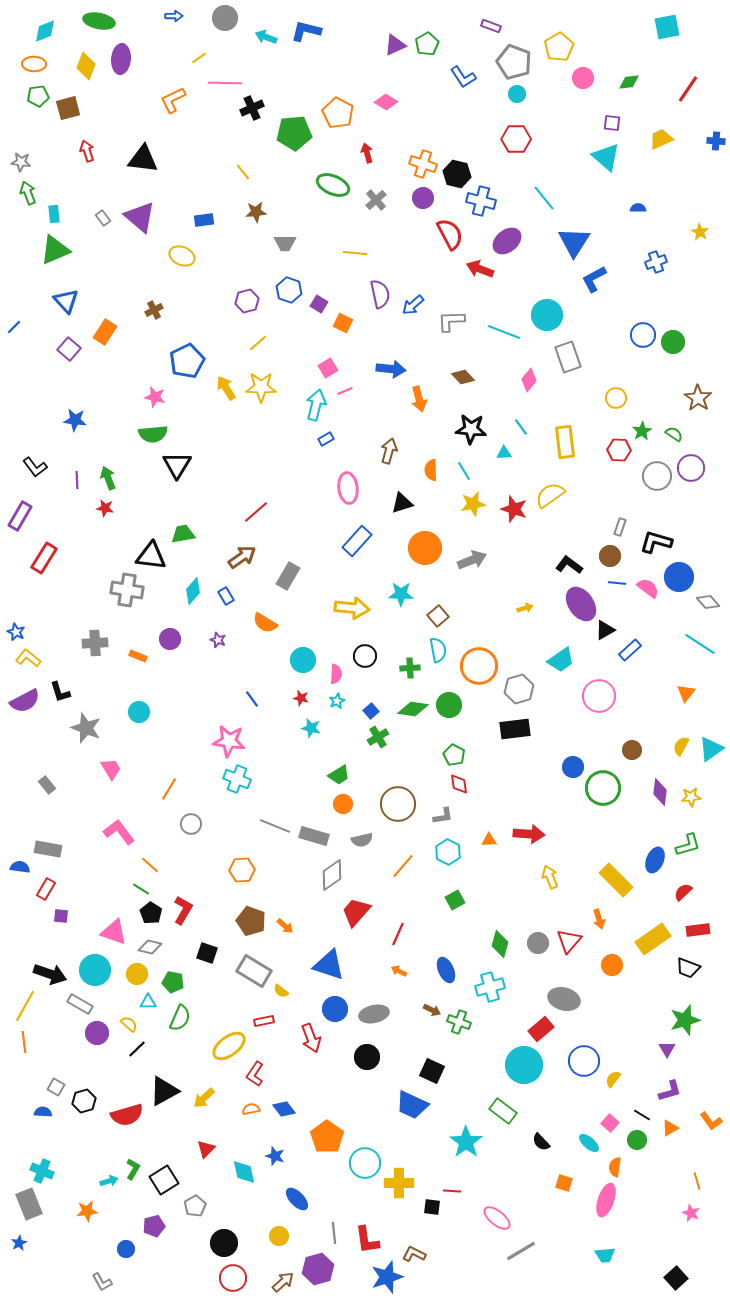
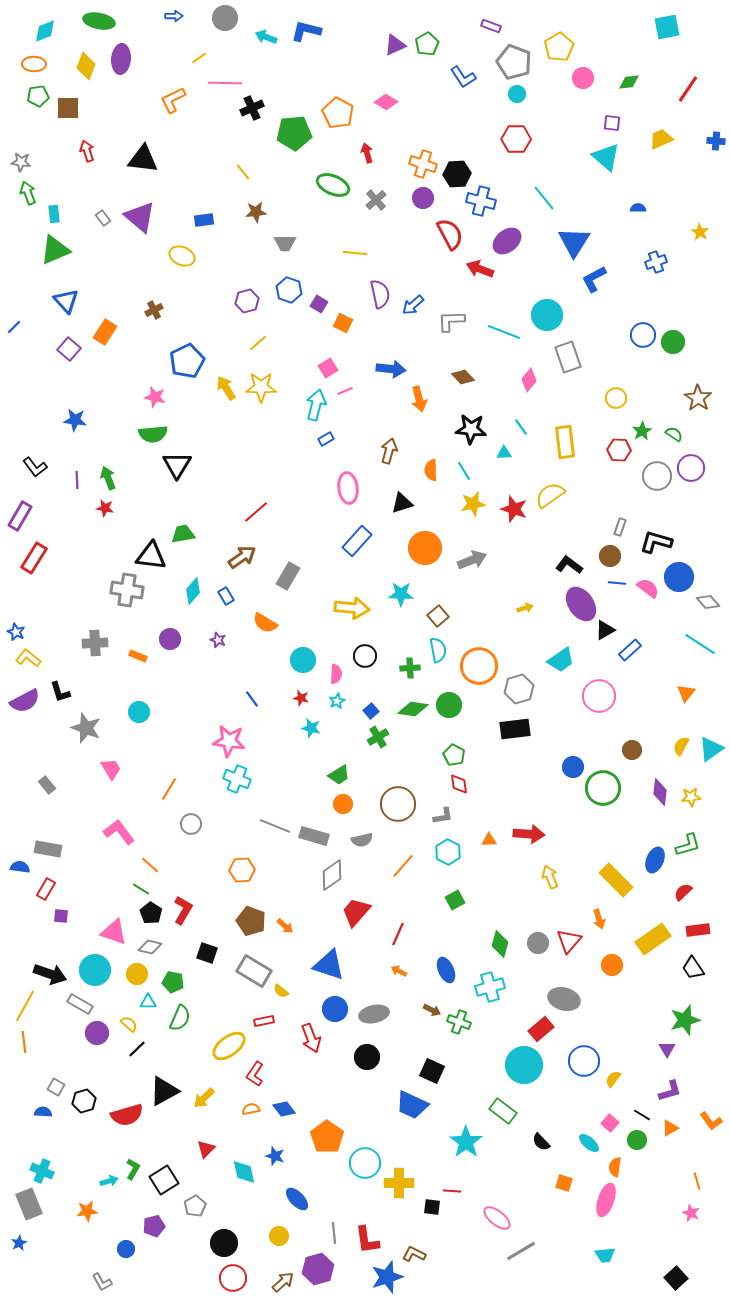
brown square at (68, 108): rotated 15 degrees clockwise
black hexagon at (457, 174): rotated 16 degrees counterclockwise
red rectangle at (44, 558): moved 10 px left
black trapezoid at (688, 968): moved 5 px right; rotated 35 degrees clockwise
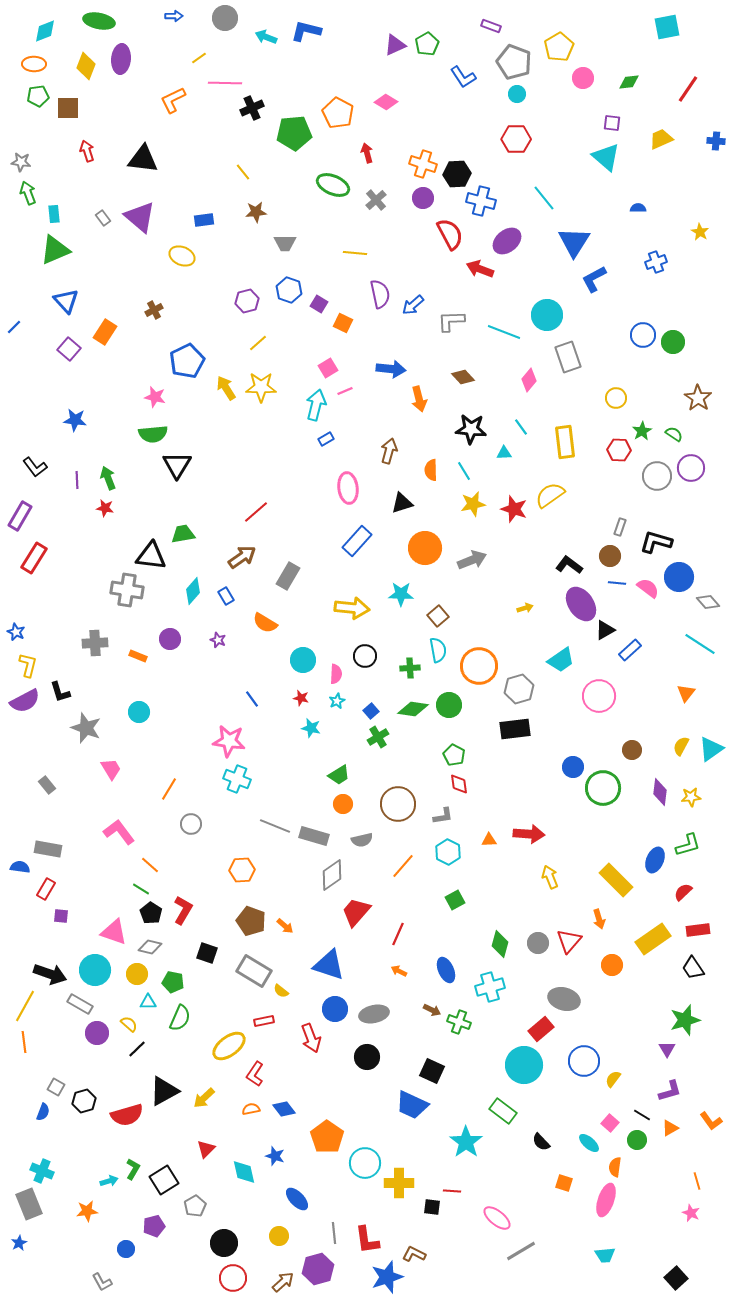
yellow L-shape at (28, 658): moved 7 px down; rotated 65 degrees clockwise
blue semicircle at (43, 1112): rotated 108 degrees clockwise
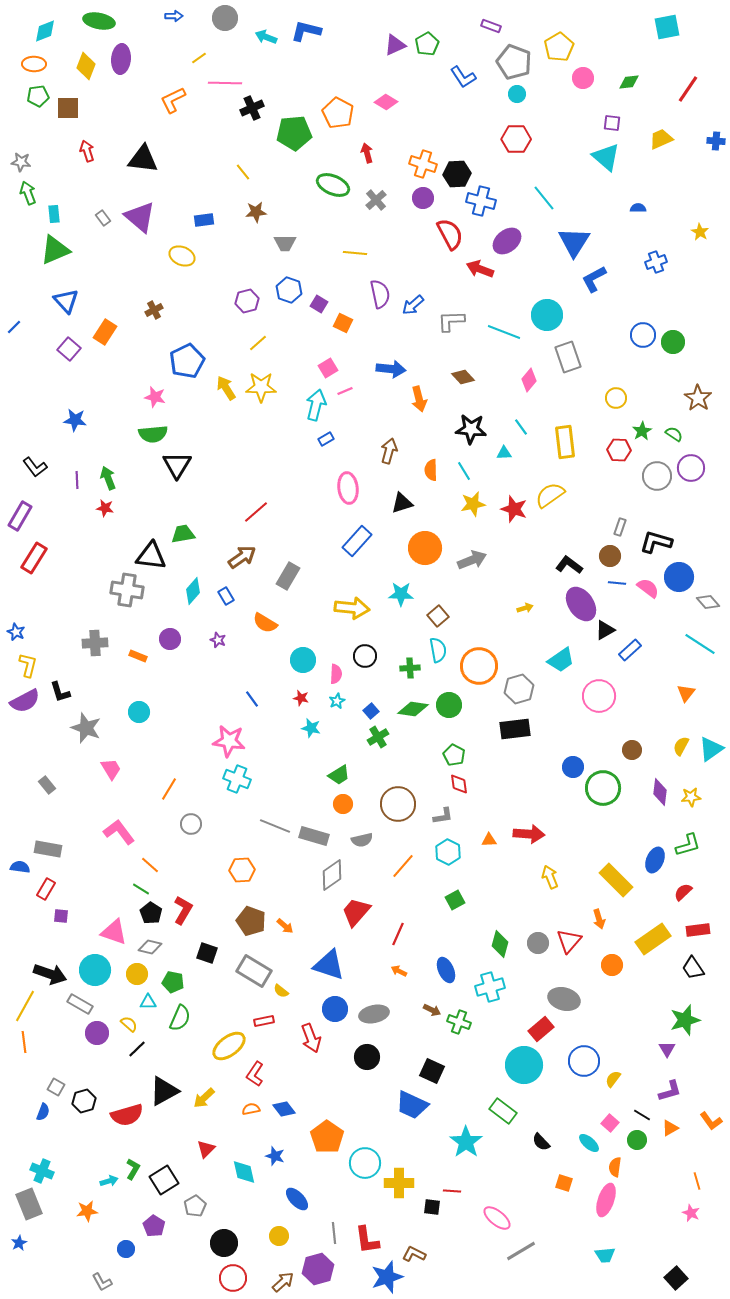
purple pentagon at (154, 1226): rotated 25 degrees counterclockwise
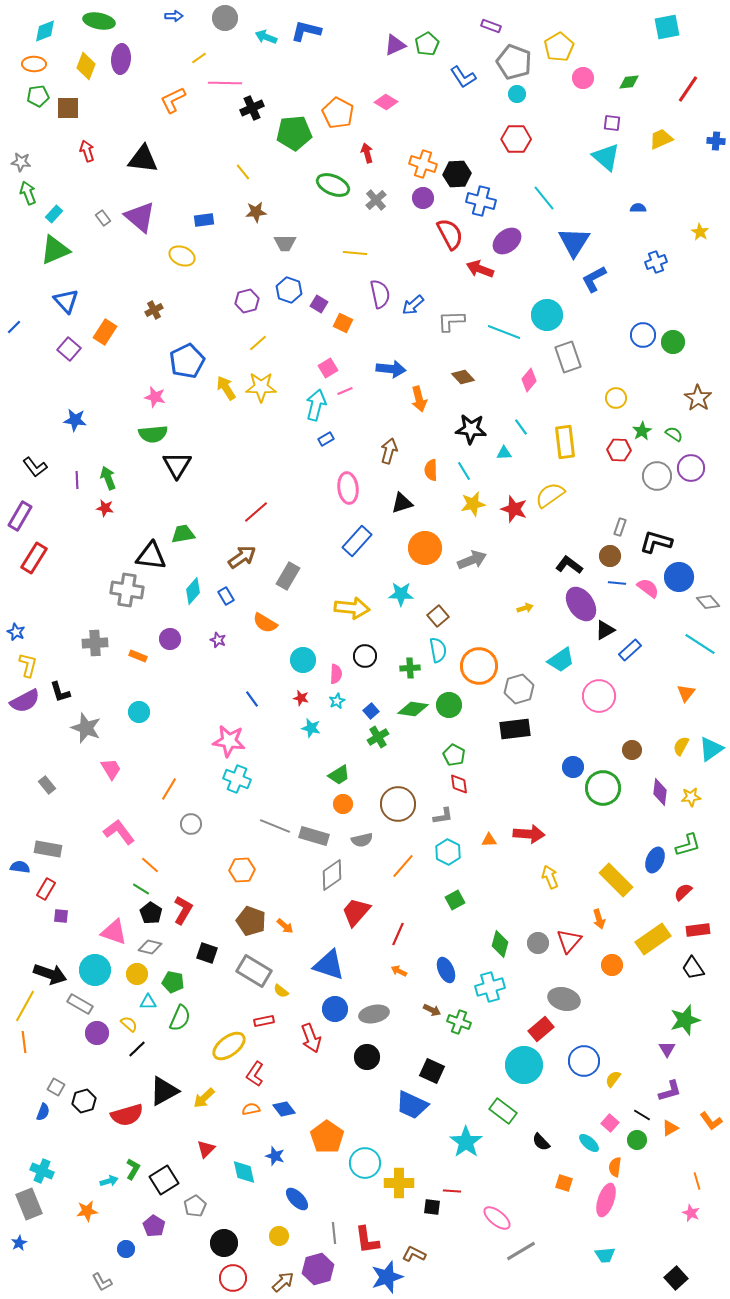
cyan rectangle at (54, 214): rotated 48 degrees clockwise
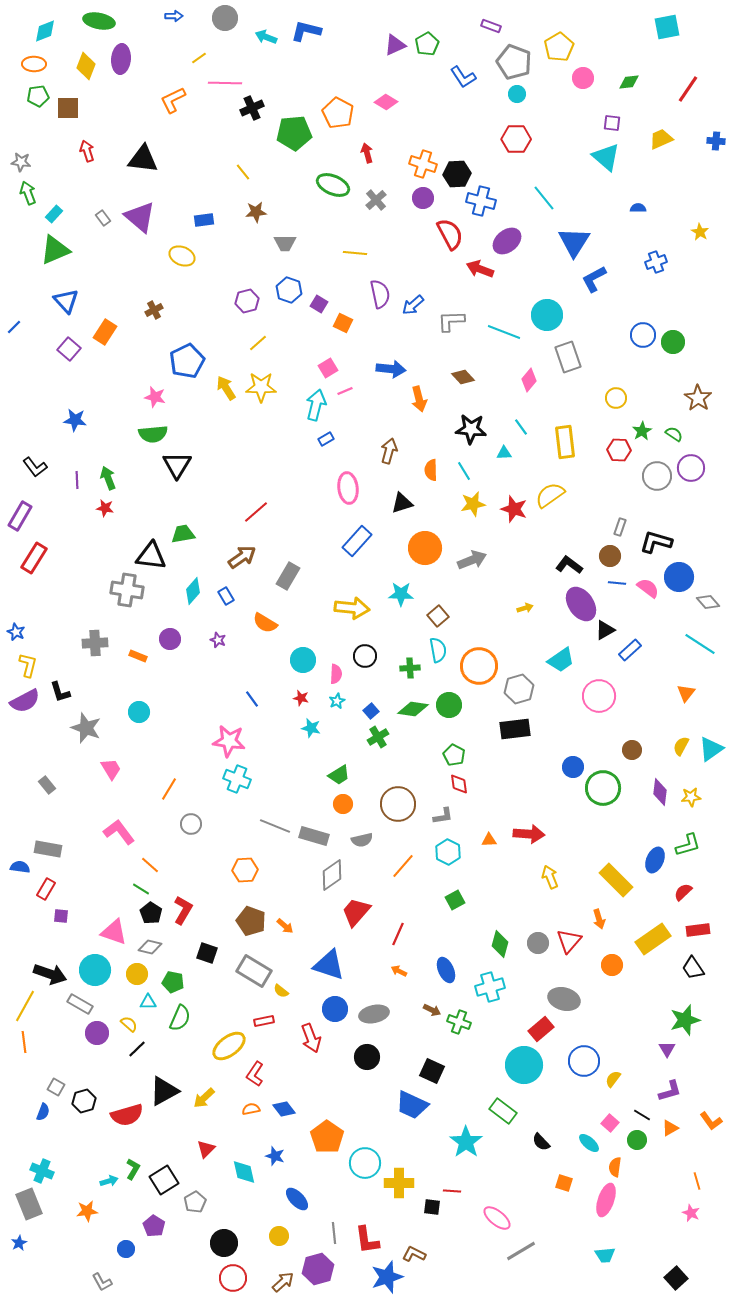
orange hexagon at (242, 870): moved 3 px right
gray pentagon at (195, 1206): moved 4 px up
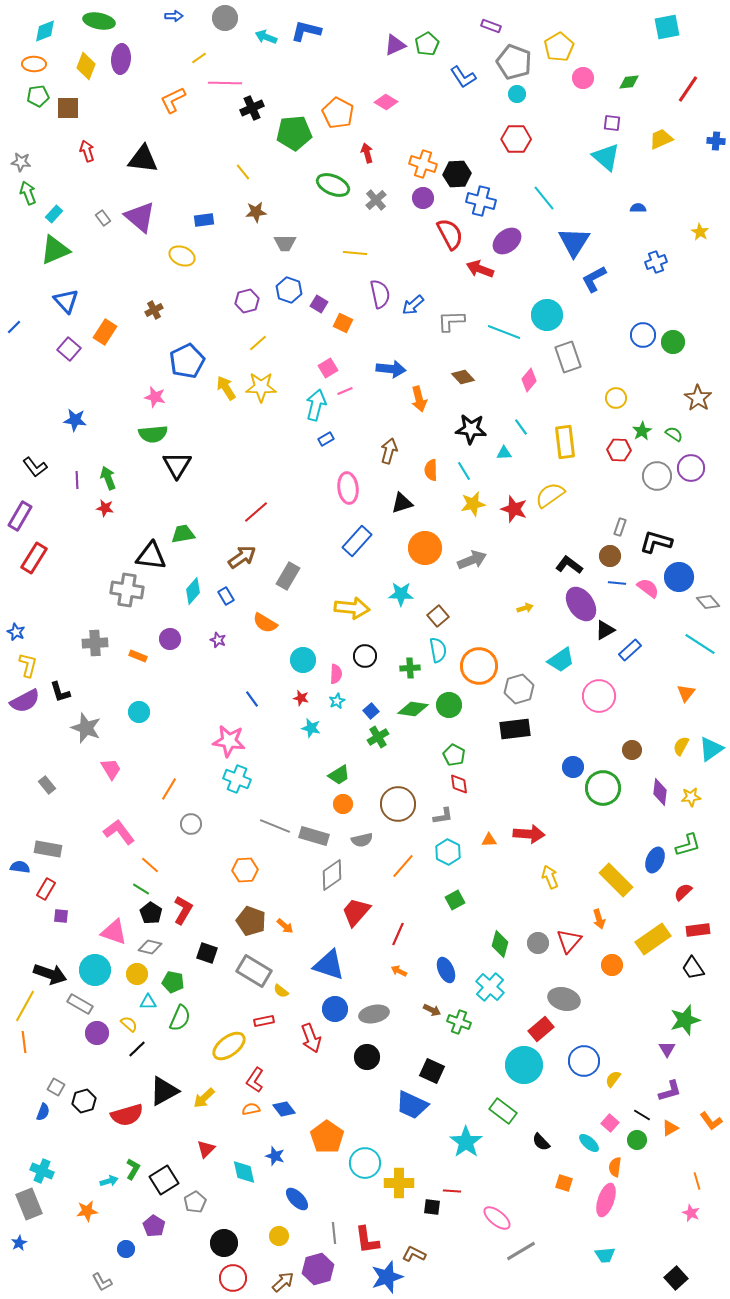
cyan cross at (490, 987): rotated 32 degrees counterclockwise
red L-shape at (255, 1074): moved 6 px down
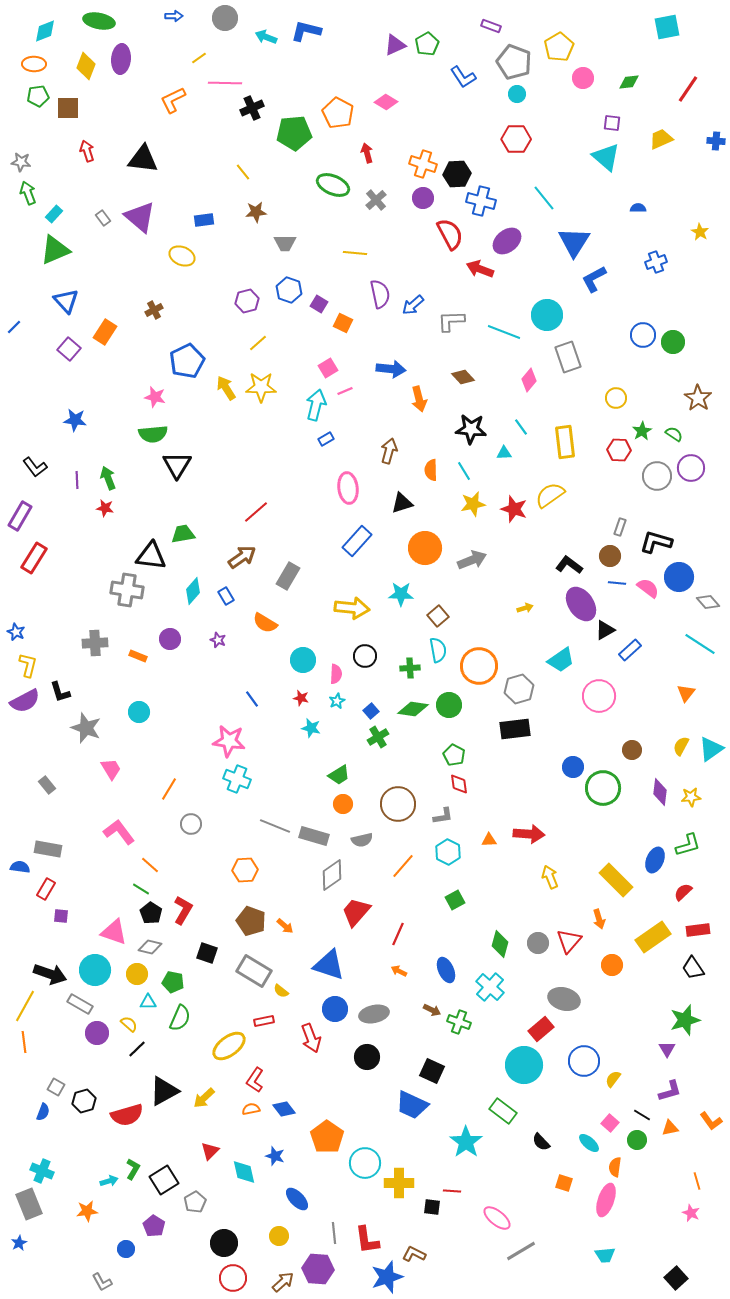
yellow rectangle at (653, 939): moved 2 px up
orange triangle at (670, 1128): rotated 18 degrees clockwise
red triangle at (206, 1149): moved 4 px right, 2 px down
purple hexagon at (318, 1269): rotated 20 degrees clockwise
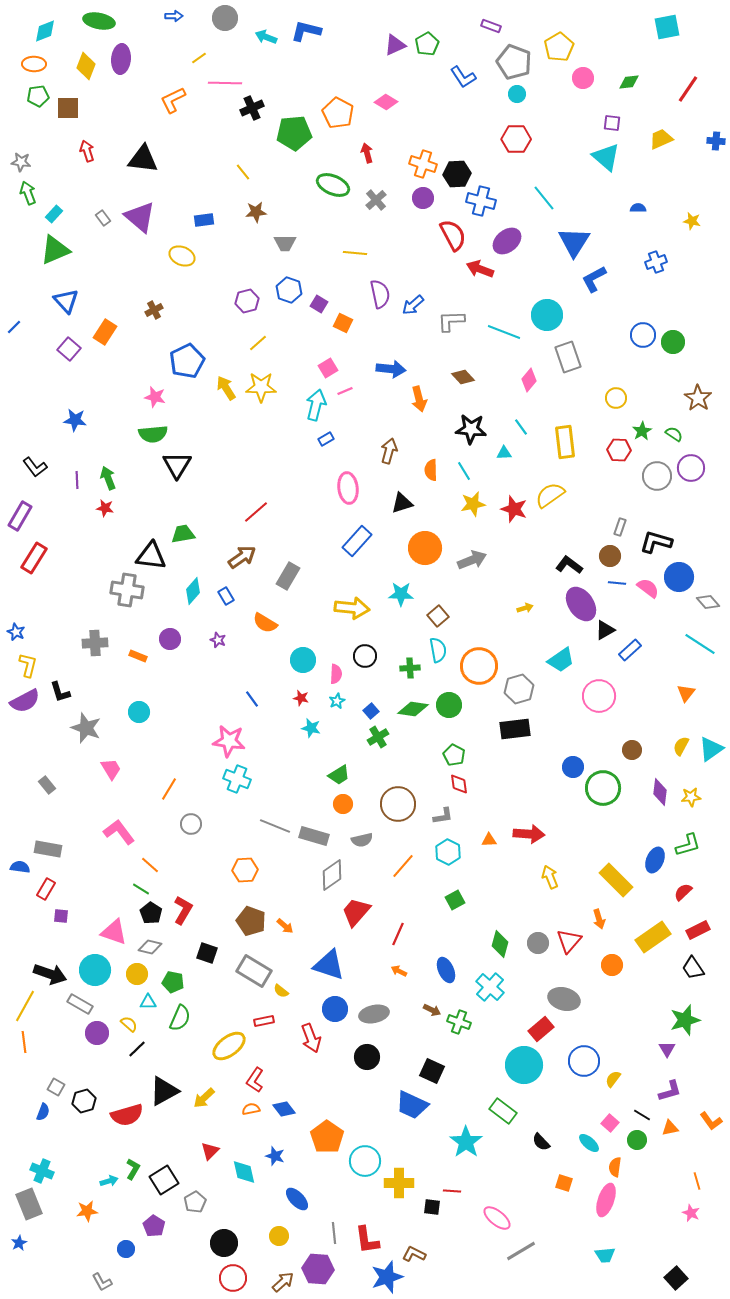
yellow star at (700, 232): moved 8 px left, 11 px up; rotated 18 degrees counterclockwise
red semicircle at (450, 234): moved 3 px right, 1 px down
red rectangle at (698, 930): rotated 20 degrees counterclockwise
cyan circle at (365, 1163): moved 2 px up
